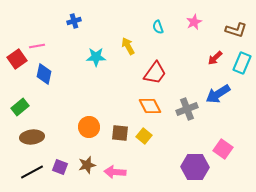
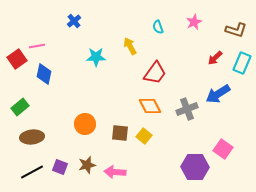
blue cross: rotated 24 degrees counterclockwise
yellow arrow: moved 2 px right
orange circle: moved 4 px left, 3 px up
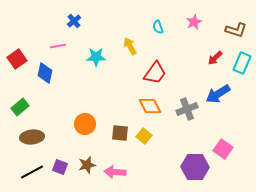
pink line: moved 21 px right
blue diamond: moved 1 px right, 1 px up
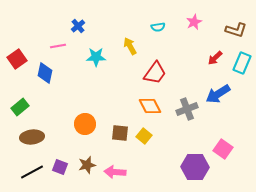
blue cross: moved 4 px right, 5 px down
cyan semicircle: rotated 80 degrees counterclockwise
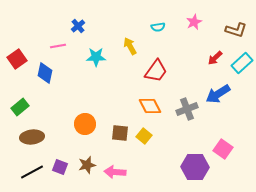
cyan rectangle: rotated 25 degrees clockwise
red trapezoid: moved 1 px right, 2 px up
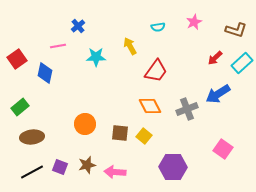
purple hexagon: moved 22 px left
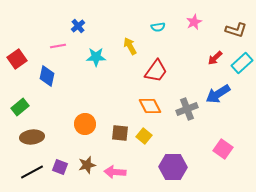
blue diamond: moved 2 px right, 3 px down
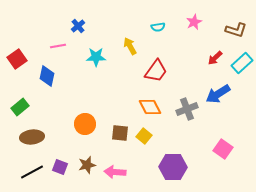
orange diamond: moved 1 px down
